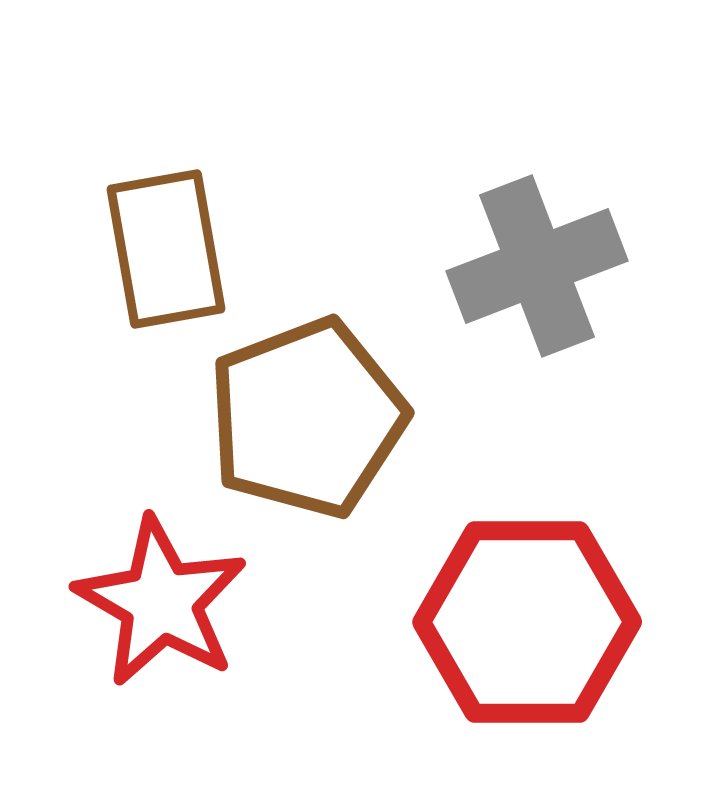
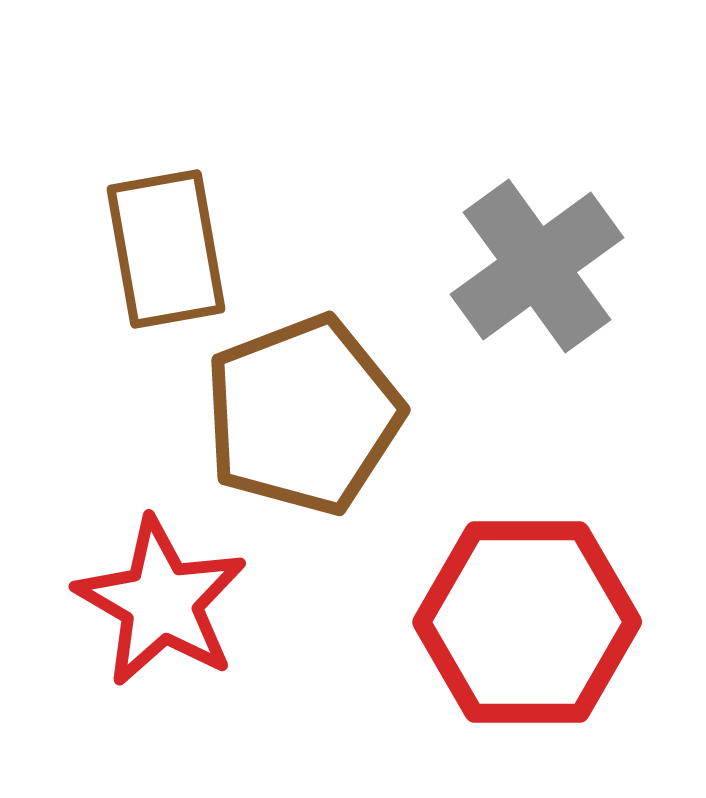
gray cross: rotated 15 degrees counterclockwise
brown pentagon: moved 4 px left, 3 px up
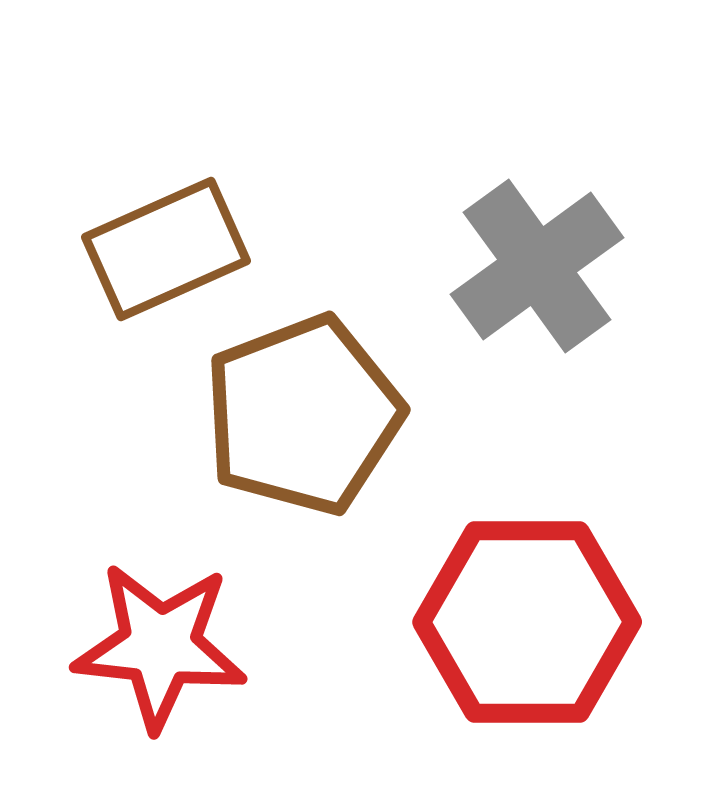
brown rectangle: rotated 76 degrees clockwise
red star: moved 1 px left, 44 px down; rotated 24 degrees counterclockwise
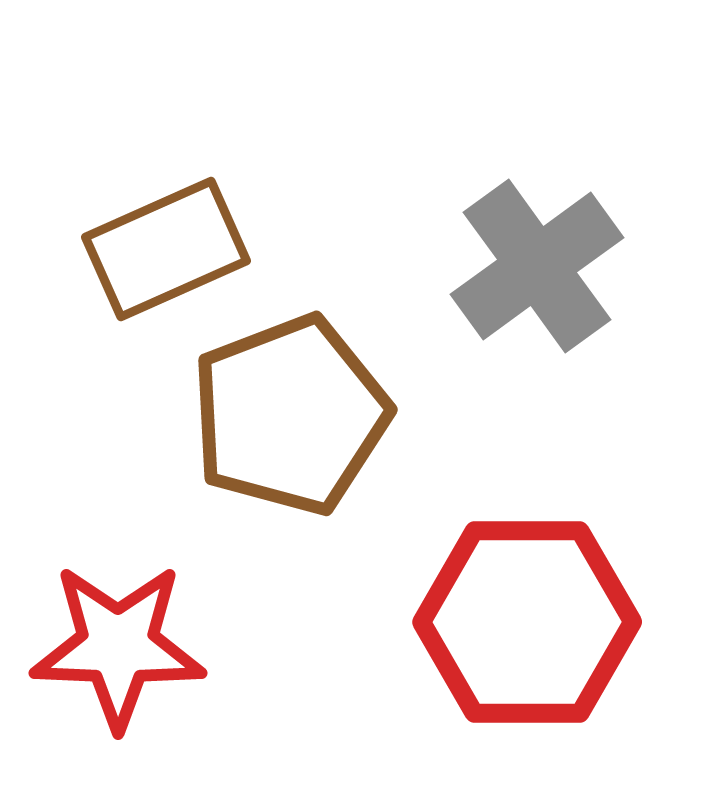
brown pentagon: moved 13 px left
red star: moved 42 px left; rotated 4 degrees counterclockwise
